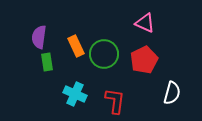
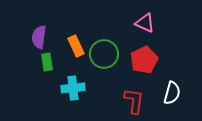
cyan cross: moved 2 px left, 6 px up; rotated 30 degrees counterclockwise
red L-shape: moved 19 px right
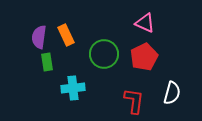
orange rectangle: moved 10 px left, 11 px up
red pentagon: moved 3 px up
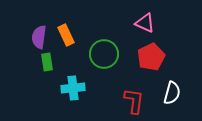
red pentagon: moved 7 px right
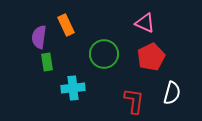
orange rectangle: moved 10 px up
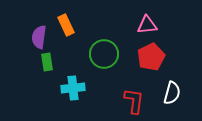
pink triangle: moved 2 px right, 2 px down; rotated 30 degrees counterclockwise
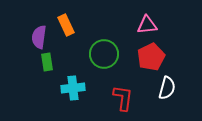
white semicircle: moved 5 px left, 5 px up
red L-shape: moved 11 px left, 3 px up
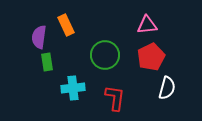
green circle: moved 1 px right, 1 px down
red L-shape: moved 8 px left
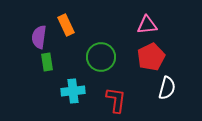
green circle: moved 4 px left, 2 px down
cyan cross: moved 3 px down
red L-shape: moved 1 px right, 2 px down
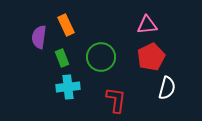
green rectangle: moved 15 px right, 4 px up; rotated 12 degrees counterclockwise
cyan cross: moved 5 px left, 4 px up
